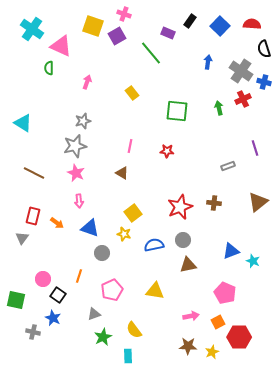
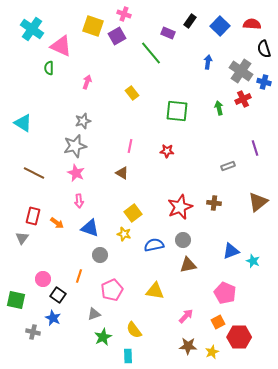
gray circle at (102, 253): moved 2 px left, 2 px down
pink arrow at (191, 316): moved 5 px left; rotated 35 degrees counterclockwise
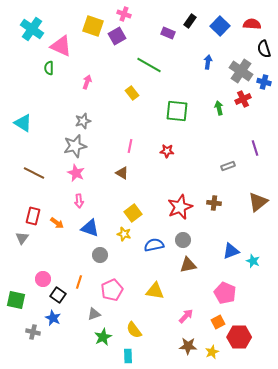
green line at (151, 53): moved 2 px left, 12 px down; rotated 20 degrees counterclockwise
orange line at (79, 276): moved 6 px down
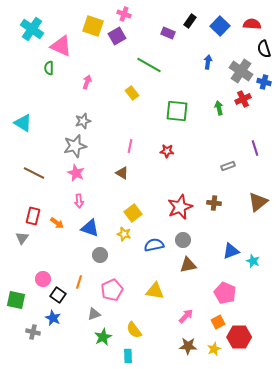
yellow star at (212, 352): moved 2 px right, 3 px up
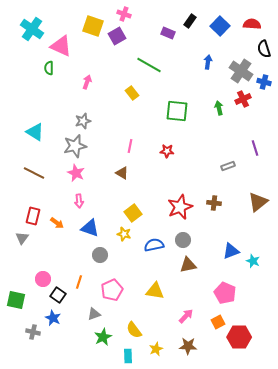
cyan triangle at (23, 123): moved 12 px right, 9 px down
yellow star at (214, 349): moved 58 px left
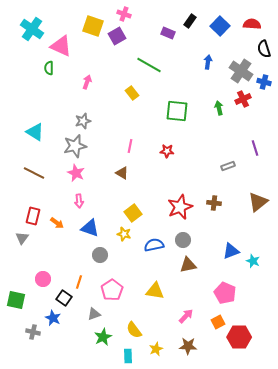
pink pentagon at (112, 290): rotated 10 degrees counterclockwise
black square at (58, 295): moved 6 px right, 3 px down
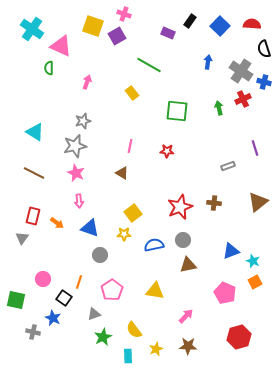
yellow star at (124, 234): rotated 16 degrees counterclockwise
orange square at (218, 322): moved 37 px right, 40 px up
red hexagon at (239, 337): rotated 15 degrees counterclockwise
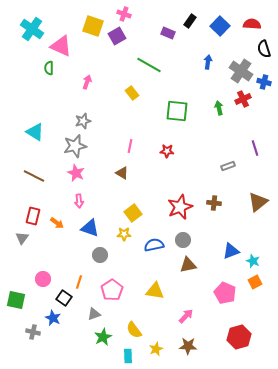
brown line at (34, 173): moved 3 px down
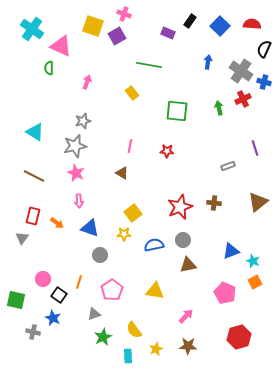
black semicircle at (264, 49): rotated 42 degrees clockwise
green line at (149, 65): rotated 20 degrees counterclockwise
black square at (64, 298): moved 5 px left, 3 px up
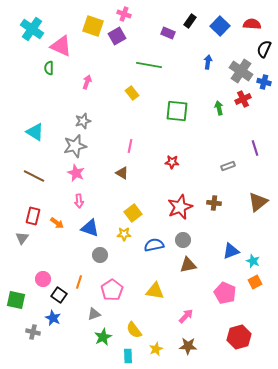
red star at (167, 151): moved 5 px right, 11 px down
